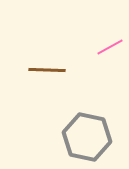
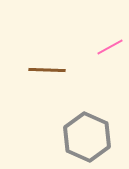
gray hexagon: rotated 12 degrees clockwise
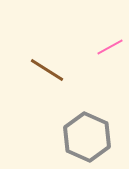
brown line: rotated 30 degrees clockwise
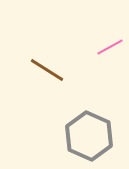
gray hexagon: moved 2 px right, 1 px up
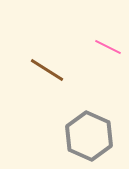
pink line: moved 2 px left; rotated 56 degrees clockwise
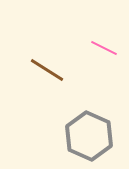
pink line: moved 4 px left, 1 px down
